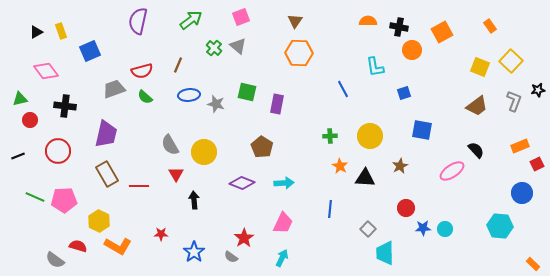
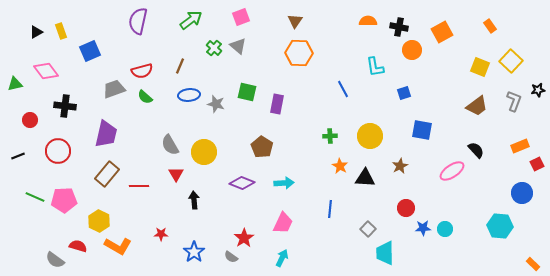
brown line at (178, 65): moved 2 px right, 1 px down
green triangle at (20, 99): moved 5 px left, 15 px up
brown rectangle at (107, 174): rotated 70 degrees clockwise
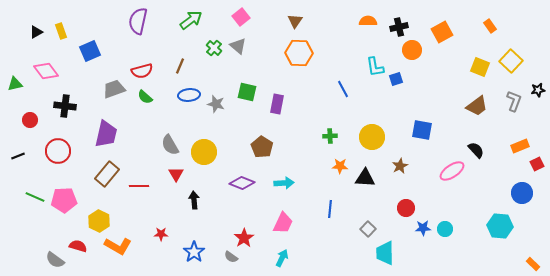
pink square at (241, 17): rotated 18 degrees counterclockwise
black cross at (399, 27): rotated 24 degrees counterclockwise
blue square at (404, 93): moved 8 px left, 14 px up
yellow circle at (370, 136): moved 2 px right, 1 px down
orange star at (340, 166): rotated 28 degrees counterclockwise
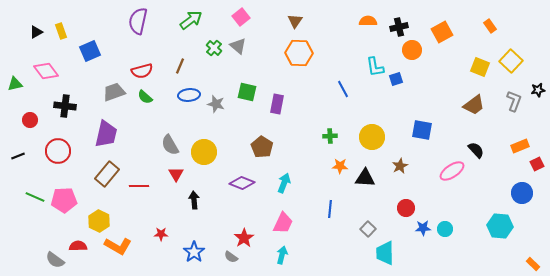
gray trapezoid at (114, 89): moved 3 px down
brown trapezoid at (477, 106): moved 3 px left, 1 px up
cyan arrow at (284, 183): rotated 66 degrees counterclockwise
red semicircle at (78, 246): rotated 18 degrees counterclockwise
cyan arrow at (282, 258): moved 3 px up; rotated 12 degrees counterclockwise
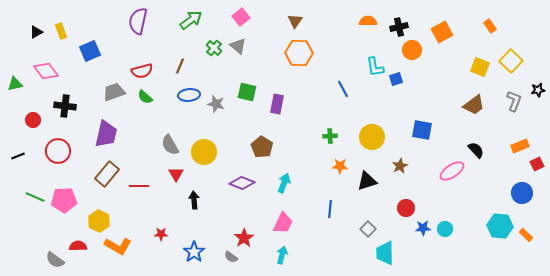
red circle at (30, 120): moved 3 px right
black triangle at (365, 178): moved 2 px right, 3 px down; rotated 20 degrees counterclockwise
orange rectangle at (533, 264): moved 7 px left, 29 px up
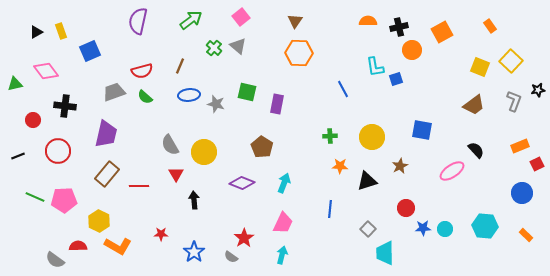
cyan hexagon at (500, 226): moved 15 px left
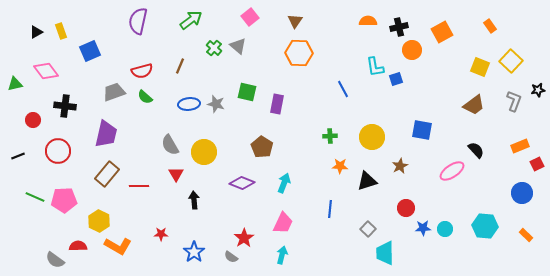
pink square at (241, 17): moved 9 px right
blue ellipse at (189, 95): moved 9 px down
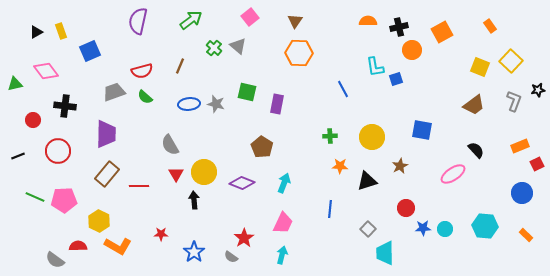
purple trapezoid at (106, 134): rotated 12 degrees counterclockwise
yellow circle at (204, 152): moved 20 px down
pink ellipse at (452, 171): moved 1 px right, 3 px down
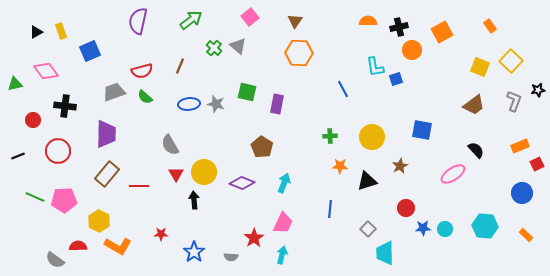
red star at (244, 238): moved 10 px right
gray semicircle at (231, 257): rotated 32 degrees counterclockwise
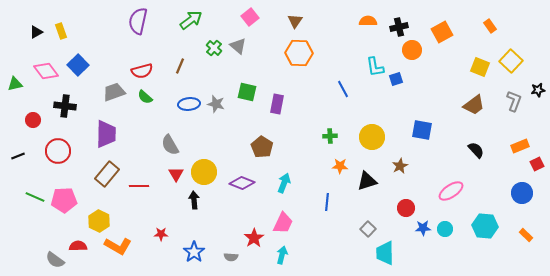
blue square at (90, 51): moved 12 px left, 14 px down; rotated 20 degrees counterclockwise
pink ellipse at (453, 174): moved 2 px left, 17 px down
blue line at (330, 209): moved 3 px left, 7 px up
